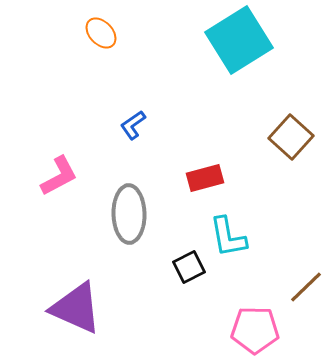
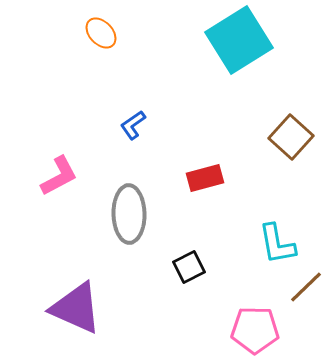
cyan L-shape: moved 49 px right, 7 px down
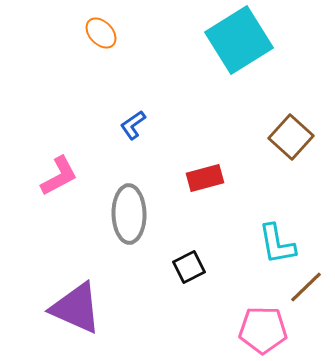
pink pentagon: moved 8 px right
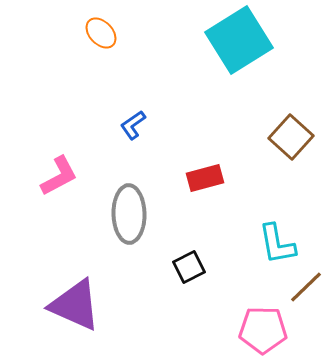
purple triangle: moved 1 px left, 3 px up
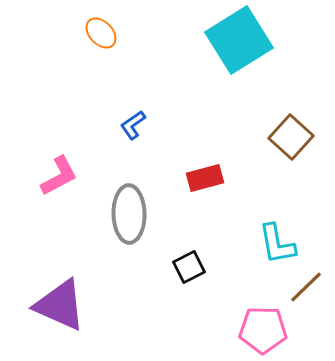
purple triangle: moved 15 px left
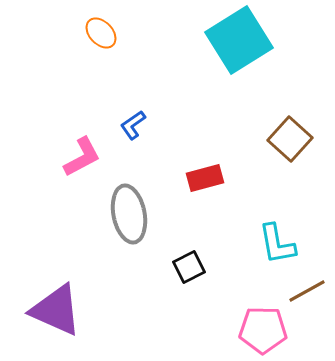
brown square: moved 1 px left, 2 px down
pink L-shape: moved 23 px right, 19 px up
gray ellipse: rotated 10 degrees counterclockwise
brown line: moved 1 px right, 4 px down; rotated 15 degrees clockwise
purple triangle: moved 4 px left, 5 px down
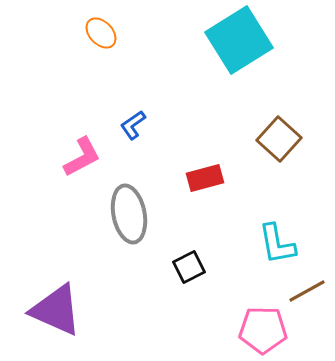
brown square: moved 11 px left
